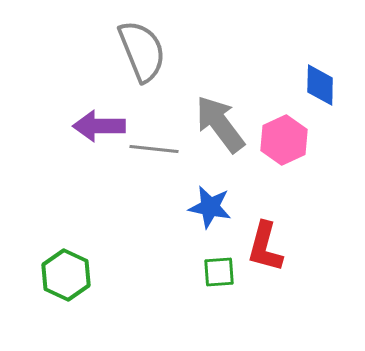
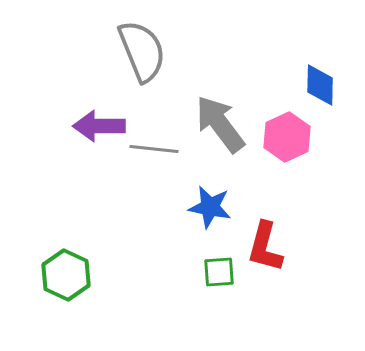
pink hexagon: moved 3 px right, 3 px up
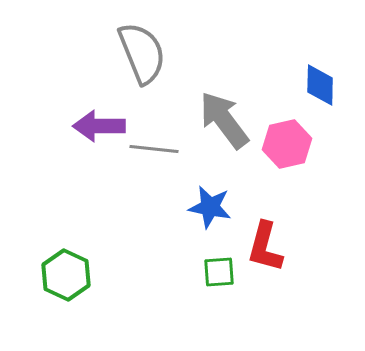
gray semicircle: moved 2 px down
gray arrow: moved 4 px right, 4 px up
pink hexagon: moved 7 px down; rotated 12 degrees clockwise
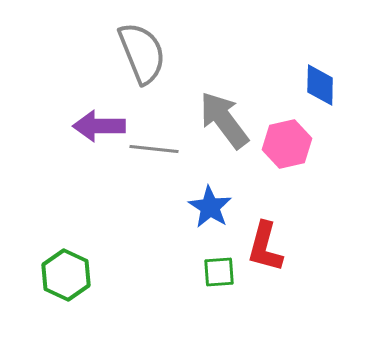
blue star: rotated 21 degrees clockwise
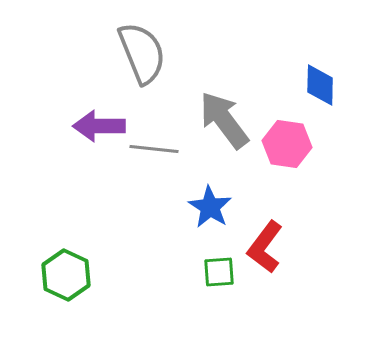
pink hexagon: rotated 21 degrees clockwise
red L-shape: rotated 22 degrees clockwise
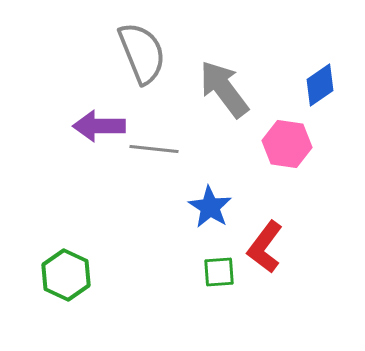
blue diamond: rotated 54 degrees clockwise
gray arrow: moved 31 px up
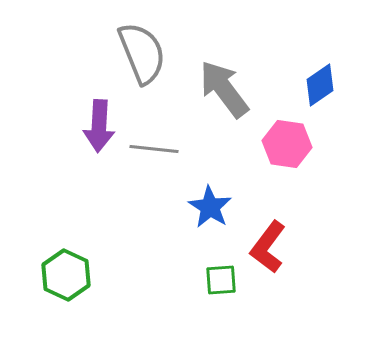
purple arrow: rotated 87 degrees counterclockwise
red L-shape: moved 3 px right
green square: moved 2 px right, 8 px down
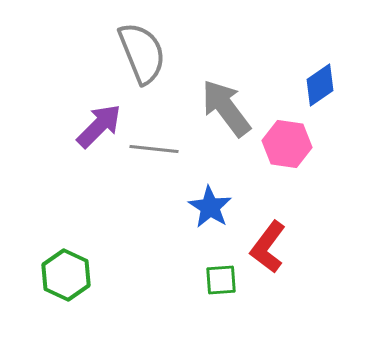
gray arrow: moved 2 px right, 19 px down
purple arrow: rotated 138 degrees counterclockwise
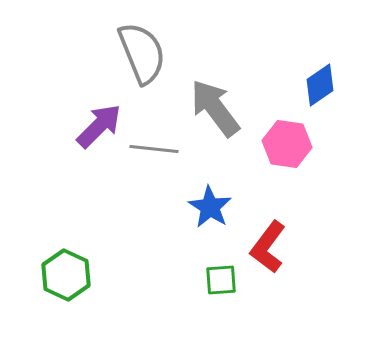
gray arrow: moved 11 px left
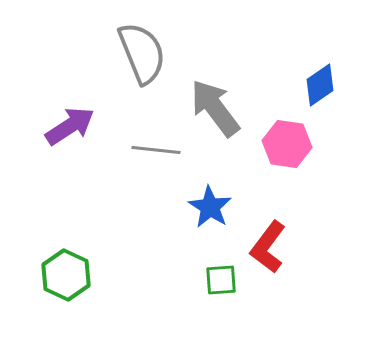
purple arrow: moved 29 px left; rotated 12 degrees clockwise
gray line: moved 2 px right, 1 px down
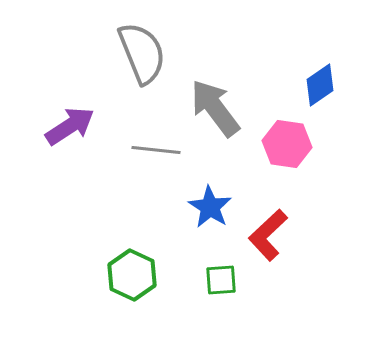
red L-shape: moved 12 px up; rotated 10 degrees clockwise
green hexagon: moved 66 px right
